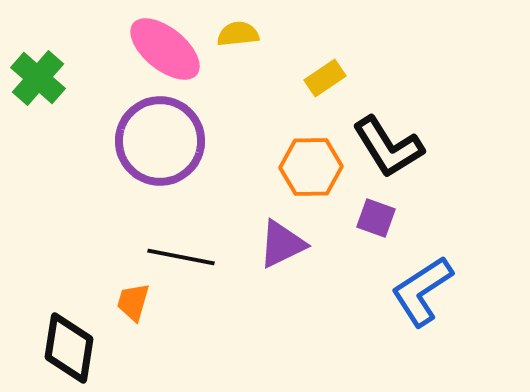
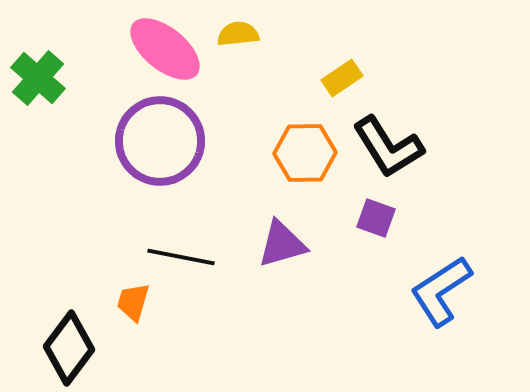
yellow rectangle: moved 17 px right
orange hexagon: moved 6 px left, 14 px up
purple triangle: rotated 10 degrees clockwise
blue L-shape: moved 19 px right
black diamond: rotated 28 degrees clockwise
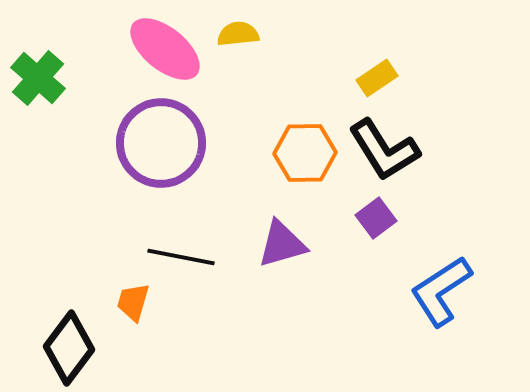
yellow rectangle: moved 35 px right
purple circle: moved 1 px right, 2 px down
black L-shape: moved 4 px left, 3 px down
purple square: rotated 33 degrees clockwise
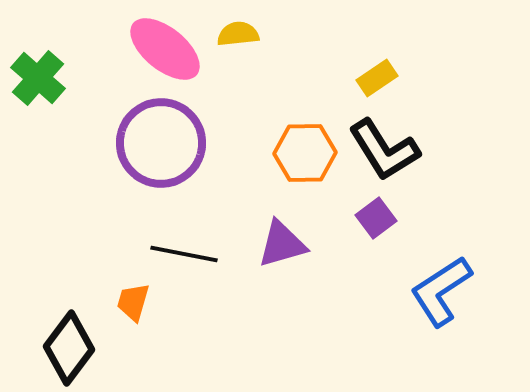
black line: moved 3 px right, 3 px up
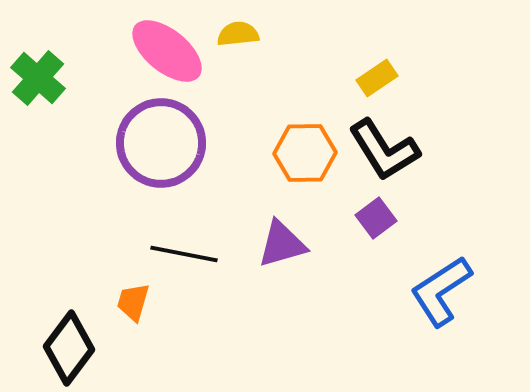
pink ellipse: moved 2 px right, 2 px down
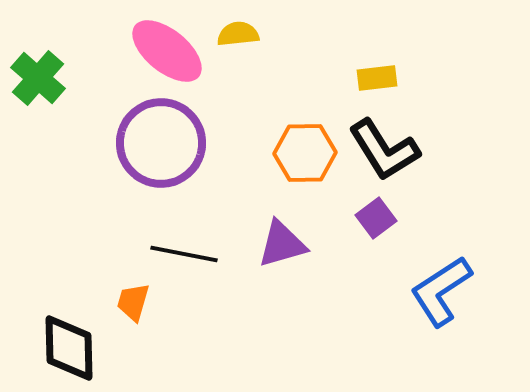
yellow rectangle: rotated 27 degrees clockwise
black diamond: rotated 38 degrees counterclockwise
